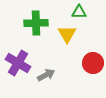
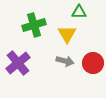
green cross: moved 2 px left, 2 px down; rotated 15 degrees counterclockwise
purple cross: rotated 20 degrees clockwise
gray arrow: moved 19 px right, 14 px up; rotated 42 degrees clockwise
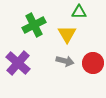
green cross: rotated 10 degrees counterclockwise
purple cross: rotated 10 degrees counterclockwise
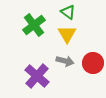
green triangle: moved 11 px left; rotated 35 degrees clockwise
green cross: rotated 10 degrees counterclockwise
purple cross: moved 19 px right, 13 px down
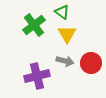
green triangle: moved 6 px left
red circle: moved 2 px left
purple cross: rotated 35 degrees clockwise
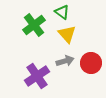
yellow triangle: rotated 12 degrees counterclockwise
gray arrow: rotated 30 degrees counterclockwise
purple cross: rotated 20 degrees counterclockwise
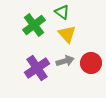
purple cross: moved 8 px up
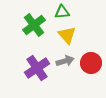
green triangle: rotated 42 degrees counterclockwise
yellow triangle: moved 1 px down
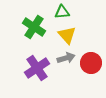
green cross: moved 2 px down; rotated 20 degrees counterclockwise
gray arrow: moved 1 px right, 3 px up
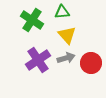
green cross: moved 2 px left, 7 px up
purple cross: moved 1 px right, 8 px up
